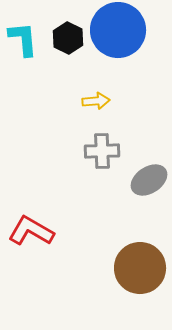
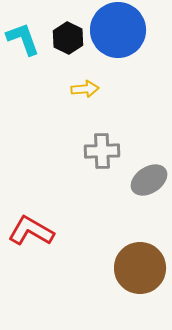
cyan L-shape: rotated 15 degrees counterclockwise
yellow arrow: moved 11 px left, 12 px up
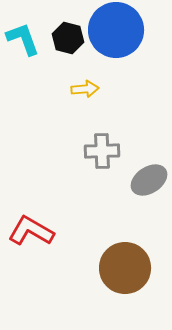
blue circle: moved 2 px left
black hexagon: rotated 12 degrees counterclockwise
brown circle: moved 15 px left
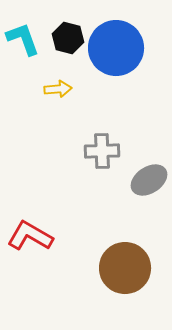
blue circle: moved 18 px down
yellow arrow: moved 27 px left
red L-shape: moved 1 px left, 5 px down
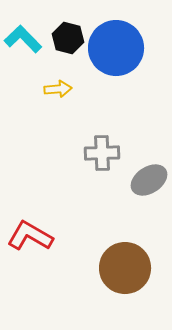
cyan L-shape: rotated 24 degrees counterclockwise
gray cross: moved 2 px down
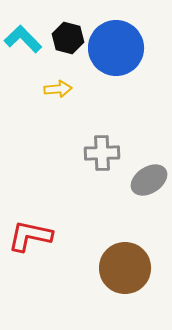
red L-shape: rotated 18 degrees counterclockwise
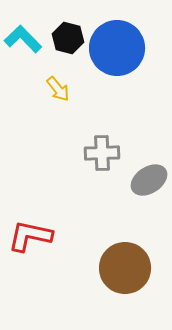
blue circle: moved 1 px right
yellow arrow: rotated 56 degrees clockwise
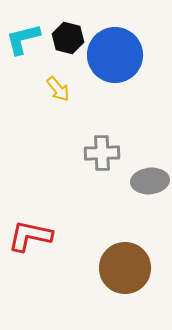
cyan L-shape: rotated 60 degrees counterclockwise
blue circle: moved 2 px left, 7 px down
gray ellipse: moved 1 px right, 1 px down; rotated 27 degrees clockwise
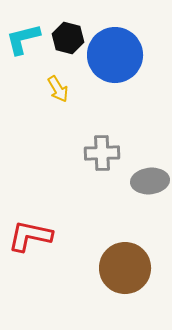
yellow arrow: rotated 8 degrees clockwise
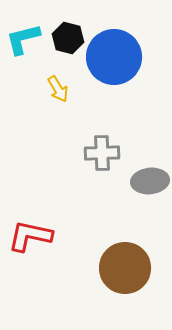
blue circle: moved 1 px left, 2 px down
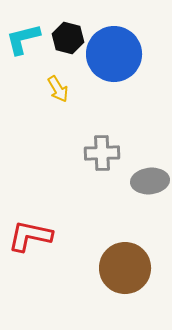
blue circle: moved 3 px up
